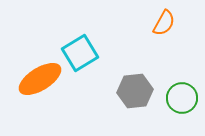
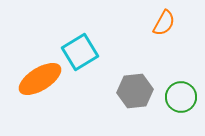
cyan square: moved 1 px up
green circle: moved 1 px left, 1 px up
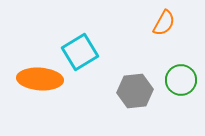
orange ellipse: rotated 36 degrees clockwise
green circle: moved 17 px up
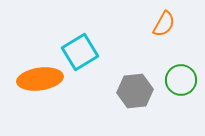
orange semicircle: moved 1 px down
orange ellipse: rotated 12 degrees counterclockwise
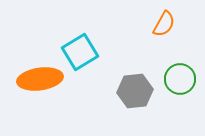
green circle: moved 1 px left, 1 px up
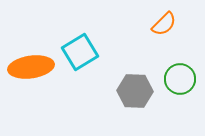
orange semicircle: rotated 16 degrees clockwise
orange ellipse: moved 9 px left, 12 px up
gray hexagon: rotated 8 degrees clockwise
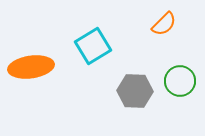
cyan square: moved 13 px right, 6 px up
green circle: moved 2 px down
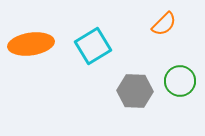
orange ellipse: moved 23 px up
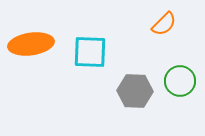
cyan square: moved 3 px left, 6 px down; rotated 33 degrees clockwise
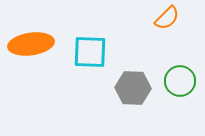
orange semicircle: moved 3 px right, 6 px up
gray hexagon: moved 2 px left, 3 px up
